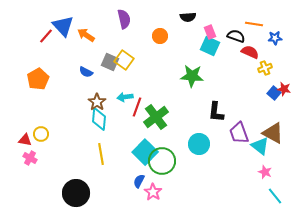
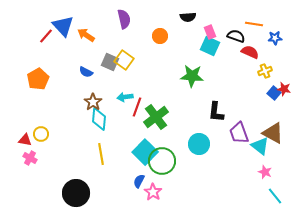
yellow cross at (265, 68): moved 3 px down
brown star at (97, 102): moved 4 px left
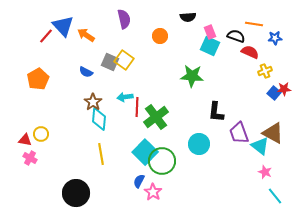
red star at (284, 89): rotated 16 degrees counterclockwise
red line at (137, 107): rotated 18 degrees counterclockwise
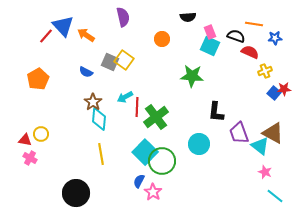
purple semicircle at (124, 19): moved 1 px left, 2 px up
orange circle at (160, 36): moved 2 px right, 3 px down
cyan arrow at (125, 97): rotated 21 degrees counterclockwise
cyan line at (275, 196): rotated 12 degrees counterclockwise
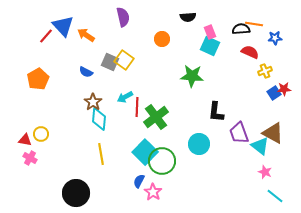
black semicircle at (236, 36): moved 5 px right, 7 px up; rotated 24 degrees counterclockwise
blue square at (274, 93): rotated 16 degrees clockwise
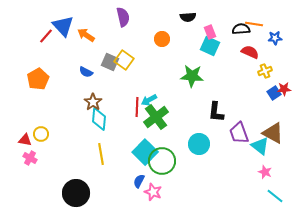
cyan arrow at (125, 97): moved 24 px right, 3 px down
pink star at (153, 192): rotated 12 degrees counterclockwise
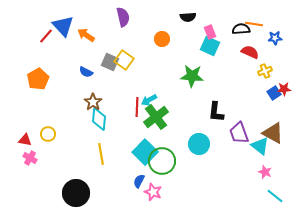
yellow circle at (41, 134): moved 7 px right
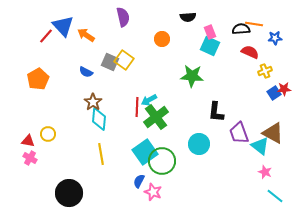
red triangle at (25, 140): moved 3 px right, 1 px down
cyan square at (145, 152): rotated 10 degrees clockwise
black circle at (76, 193): moved 7 px left
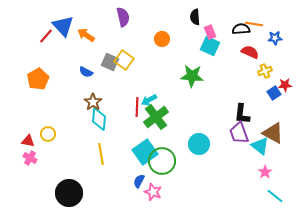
black semicircle at (188, 17): moved 7 px right; rotated 91 degrees clockwise
red star at (284, 89): moved 1 px right, 4 px up
black L-shape at (216, 112): moved 26 px right, 2 px down
pink star at (265, 172): rotated 16 degrees clockwise
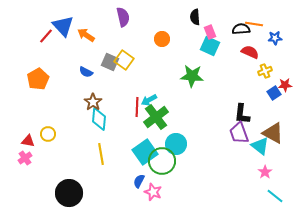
cyan circle at (199, 144): moved 23 px left
pink cross at (30, 158): moved 5 px left; rotated 24 degrees clockwise
